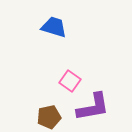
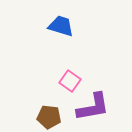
blue trapezoid: moved 7 px right, 1 px up
brown pentagon: rotated 20 degrees clockwise
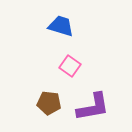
pink square: moved 15 px up
brown pentagon: moved 14 px up
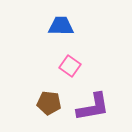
blue trapezoid: rotated 16 degrees counterclockwise
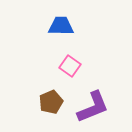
brown pentagon: moved 2 px right, 1 px up; rotated 30 degrees counterclockwise
purple L-shape: rotated 12 degrees counterclockwise
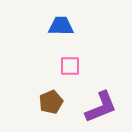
pink square: rotated 35 degrees counterclockwise
purple L-shape: moved 8 px right
